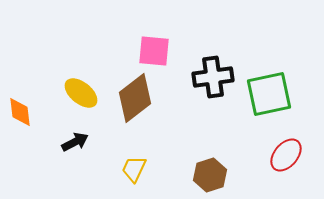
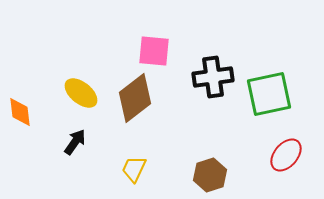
black arrow: rotated 28 degrees counterclockwise
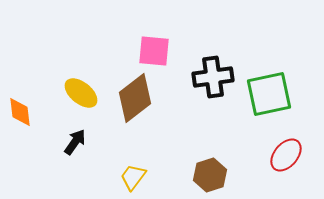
yellow trapezoid: moved 1 px left, 8 px down; rotated 12 degrees clockwise
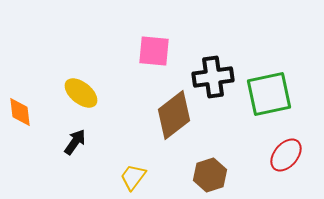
brown diamond: moved 39 px right, 17 px down
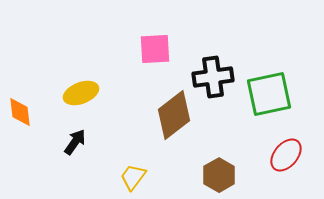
pink square: moved 1 px right, 2 px up; rotated 8 degrees counterclockwise
yellow ellipse: rotated 60 degrees counterclockwise
brown hexagon: moved 9 px right; rotated 12 degrees counterclockwise
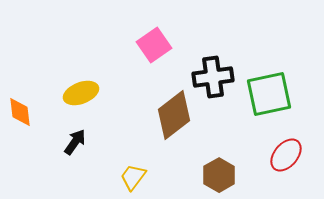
pink square: moved 1 px left, 4 px up; rotated 32 degrees counterclockwise
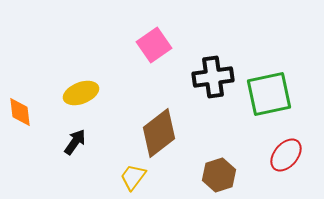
brown diamond: moved 15 px left, 18 px down
brown hexagon: rotated 12 degrees clockwise
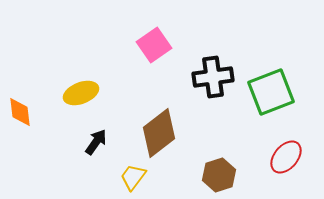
green square: moved 2 px right, 2 px up; rotated 9 degrees counterclockwise
black arrow: moved 21 px right
red ellipse: moved 2 px down
